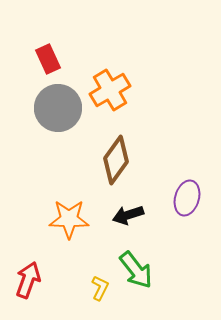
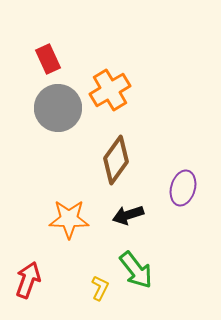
purple ellipse: moved 4 px left, 10 px up
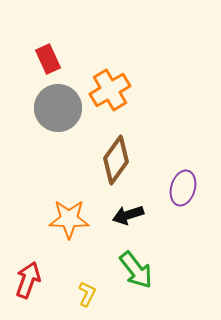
yellow L-shape: moved 13 px left, 6 px down
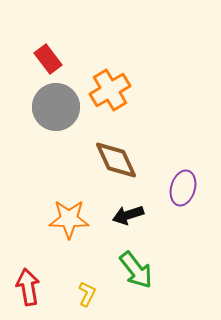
red rectangle: rotated 12 degrees counterclockwise
gray circle: moved 2 px left, 1 px up
brown diamond: rotated 60 degrees counterclockwise
red arrow: moved 7 px down; rotated 30 degrees counterclockwise
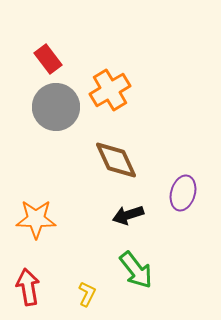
purple ellipse: moved 5 px down
orange star: moved 33 px left
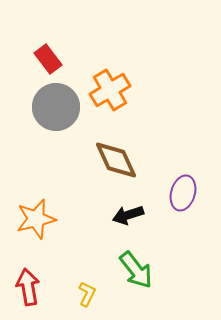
orange star: rotated 15 degrees counterclockwise
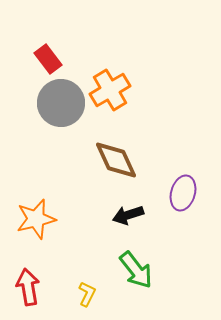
gray circle: moved 5 px right, 4 px up
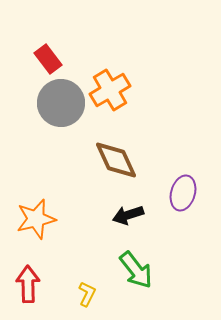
red arrow: moved 3 px up; rotated 9 degrees clockwise
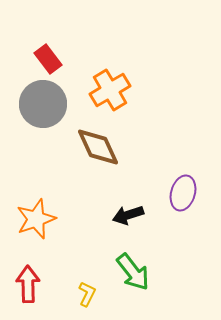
gray circle: moved 18 px left, 1 px down
brown diamond: moved 18 px left, 13 px up
orange star: rotated 6 degrees counterclockwise
green arrow: moved 3 px left, 2 px down
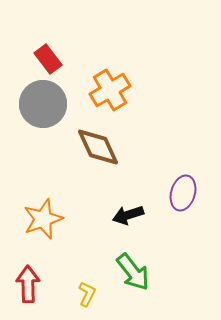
orange star: moved 7 px right
